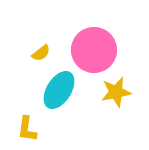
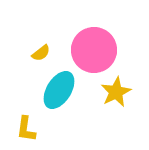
yellow star: rotated 16 degrees counterclockwise
yellow L-shape: moved 1 px left
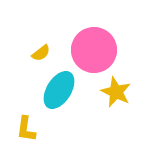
yellow star: rotated 20 degrees counterclockwise
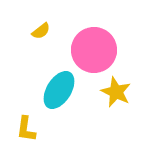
yellow semicircle: moved 22 px up
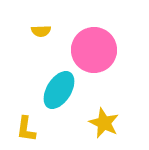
yellow semicircle: rotated 36 degrees clockwise
yellow star: moved 12 px left, 31 px down
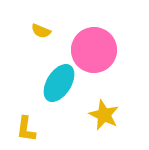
yellow semicircle: rotated 24 degrees clockwise
cyan ellipse: moved 7 px up
yellow star: moved 8 px up
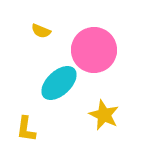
cyan ellipse: rotated 15 degrees clockwise
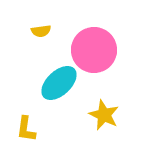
yellow semicircle: rotated 30 degrees counterclockwise
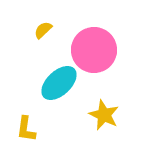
yellow semicircle: moved 2 px right, 1 px up; rotated 144 degrees clockwise
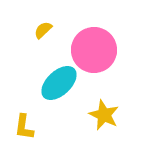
yellow L-shape: moved 2 px left, 2 px up
